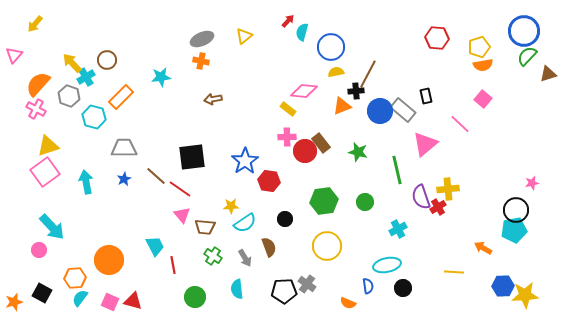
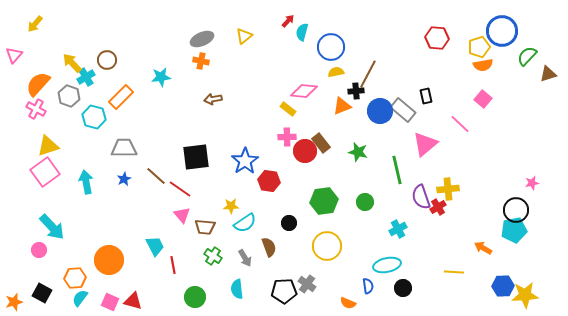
blue circle at (524, 31): moved 22 px left
black square at (192, 157): moved 4 px right
black circle at (285, 219): moved 4 px right, 4 px down
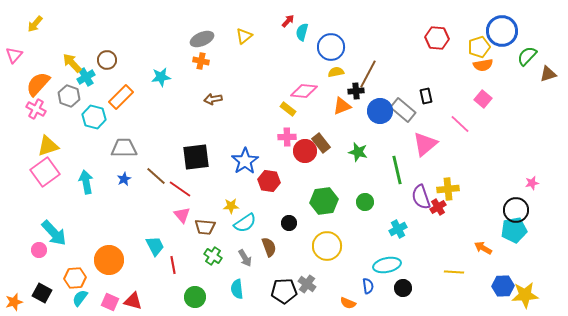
cyan arrow at (52, 227): moved 2 px right, 6 px down
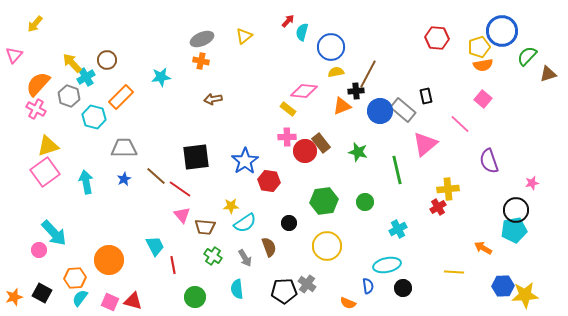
purple semicircle at (421, 197): moved 68 px right, 36 px up
orange star at (14, 302): moved 5 px up
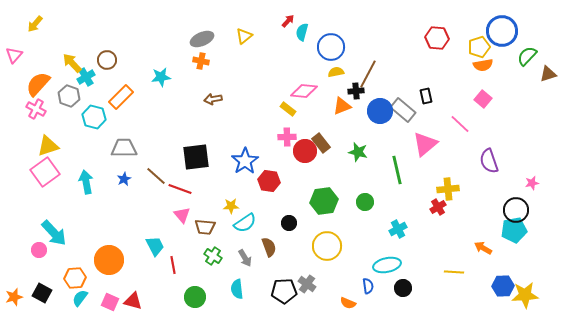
red line at (180, 189): rotated 15 degrees counterclockwise
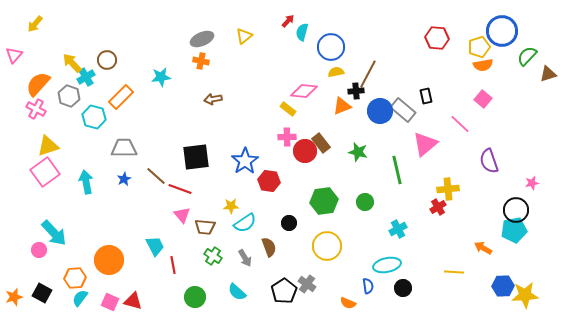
cyan semicircle at (237, 289): moved 3 px down; rotated 42 degrees counterclockwise
black pentagon at (284, 291): rotated 30 degrees counterclockwise
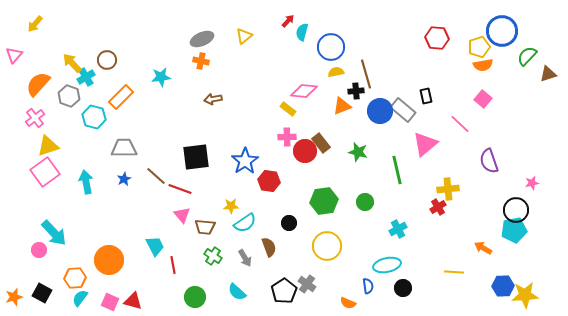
brown line at (368, 74): moved 2 px left; rotated 44 degrees counterclockwise
pink cross at (36, 109): moved 1 px left, 9 px down; rotated 24 degrees clockwise
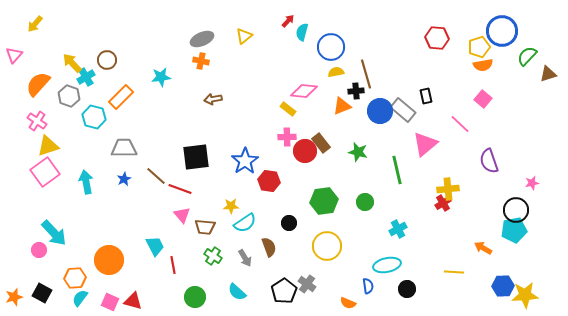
pink cross at (35, 118): moved 2 px right, 3 px down; rotated 18 degrees counterclockwise
red cross at (438, 207): moved 5 px right, 4 px up
black circle at (403, 288): moved 4 px right, 1 px down
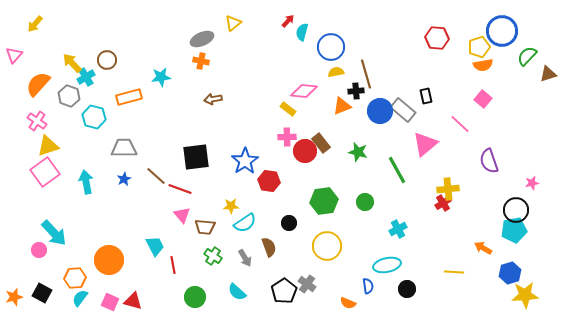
yellow triangle at (244, 36): moved 11 px left, 13 px up
orange rectangle at (121, 97): moved 8 px right; rotated 30 degrees clockwise
green line at (397, 170): rotated 16 degrees counterclockwise
blue hexagon at (503, 286): moved 7 px right, 13 px up; rotated 15 degrees counterclockwise
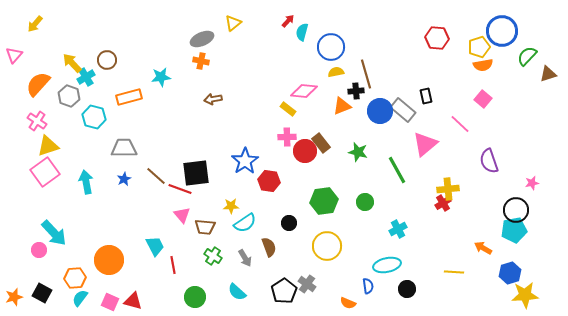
black square at (196, 157): moved 16 px down
